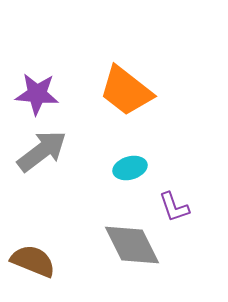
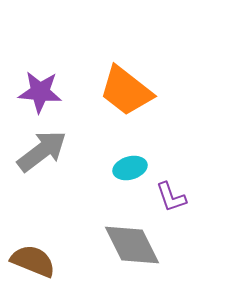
purple star: moved 3 px right, 2 px up
purple L-shape: moved 3 px left, 10 px up
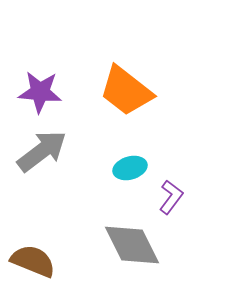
purple L-shape: rotated 124 degrees counterclockwise
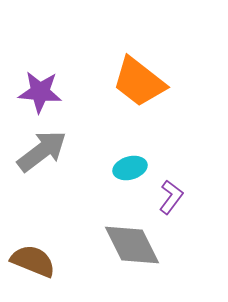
orange trapezoid: moved 13 px right, 9 px up
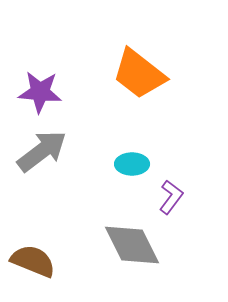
orange trapezoid: moved 8 px up
cyan ellipse: moved 2 px right, 4 px up; rotated 16 degrees clockwise
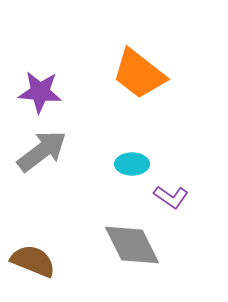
purple L-shape: rotated 88 degrees clockwise
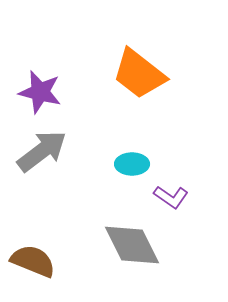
purple star: rotated 9 degrees clockwise
